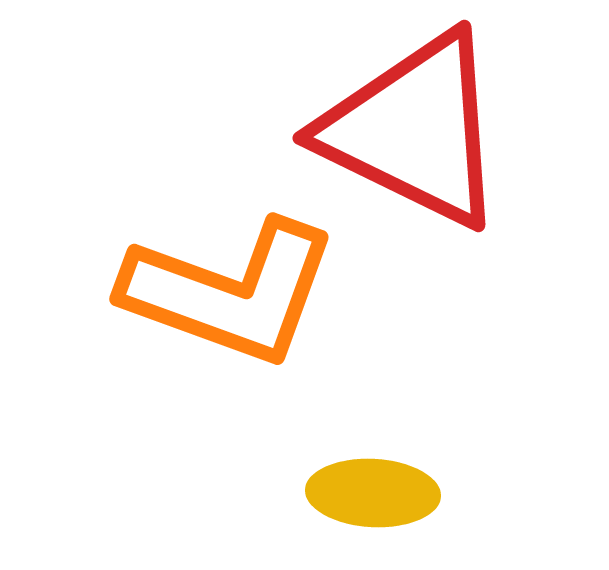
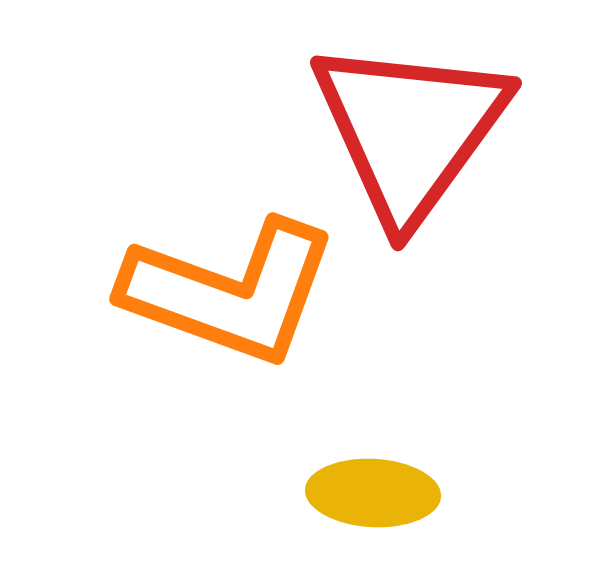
red triangle: moved 4 px left; rotated 40 degrees clockwise
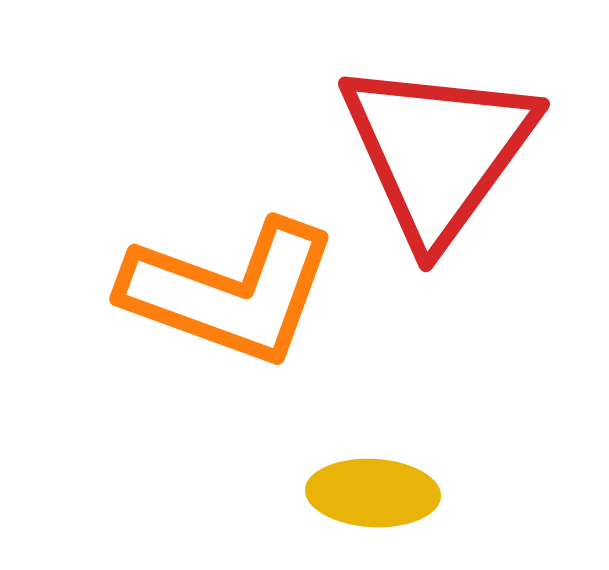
red triangle: moved 28 px right, 21 px down
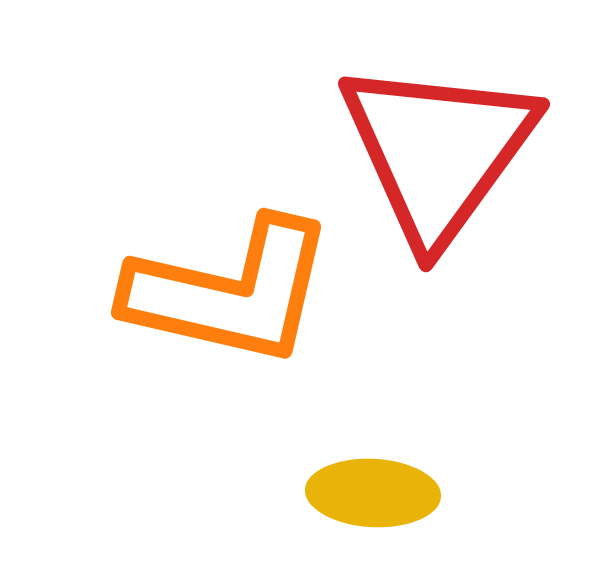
orange L-shape: rotated 7 degrees counterclockwise
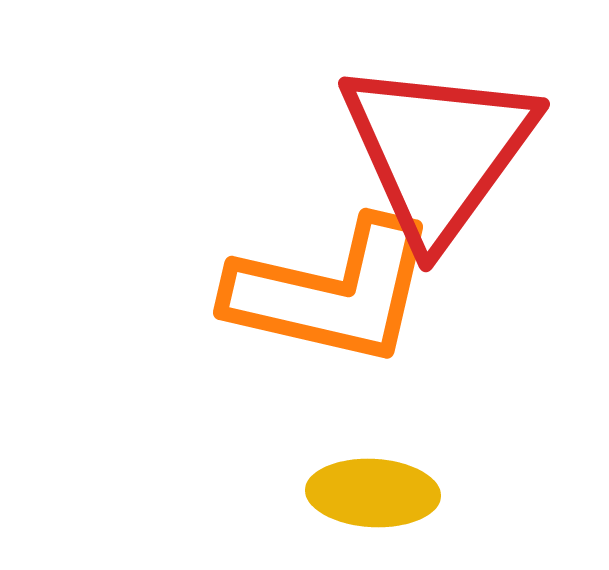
orange L-shape: moved 102 px right
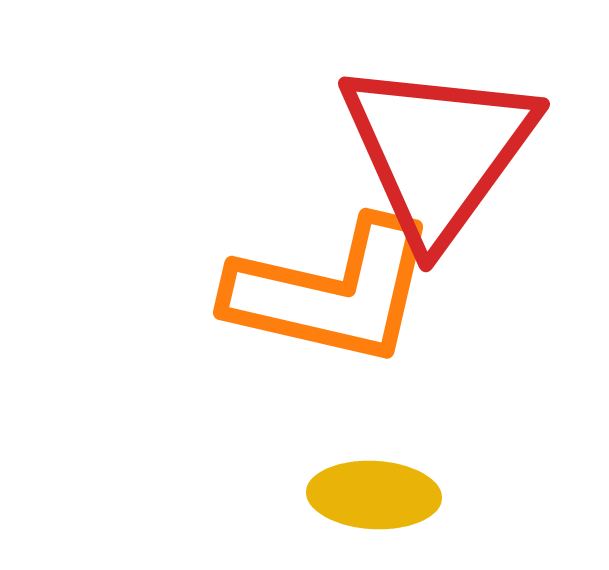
yellow ellipse: moved 1 px right, 2 px down
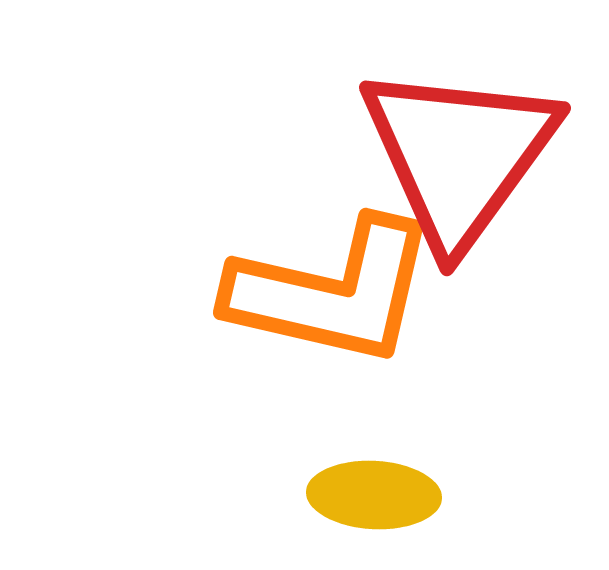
red triangle: moved 21 px right, 4 px down
